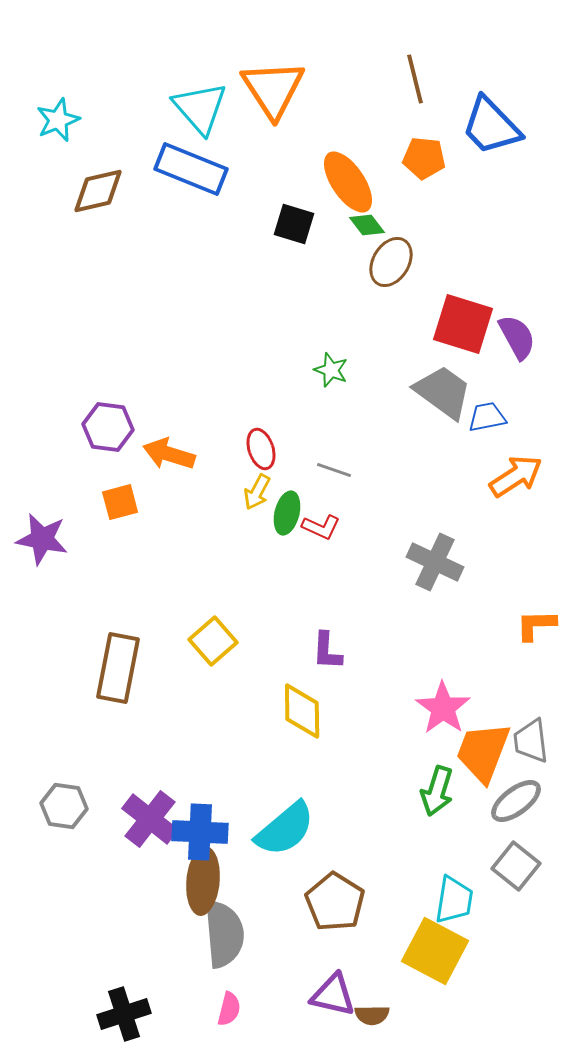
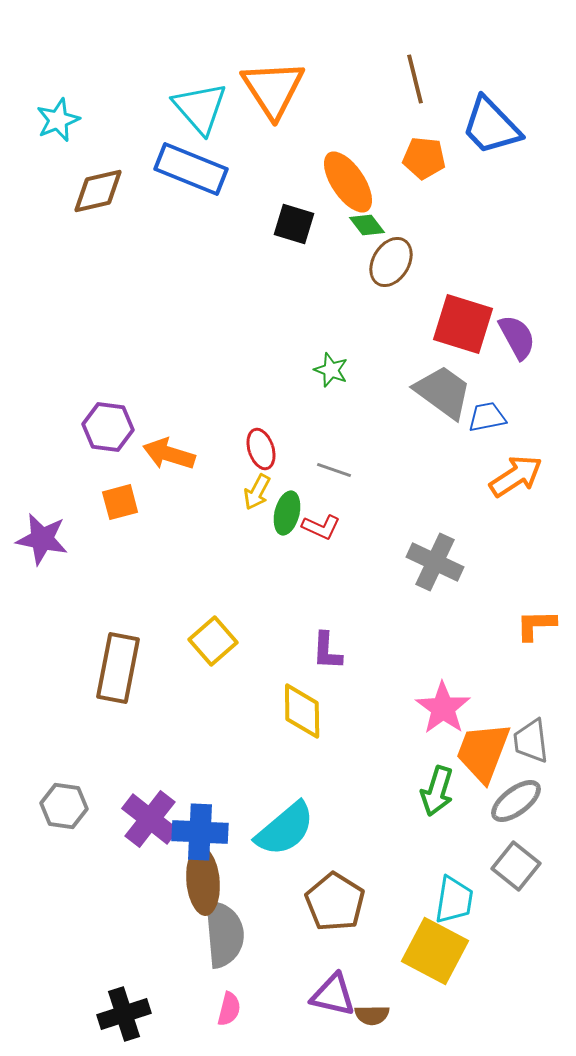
brown ellipse at (203, 881): rotated 10 degrees counterclockwise
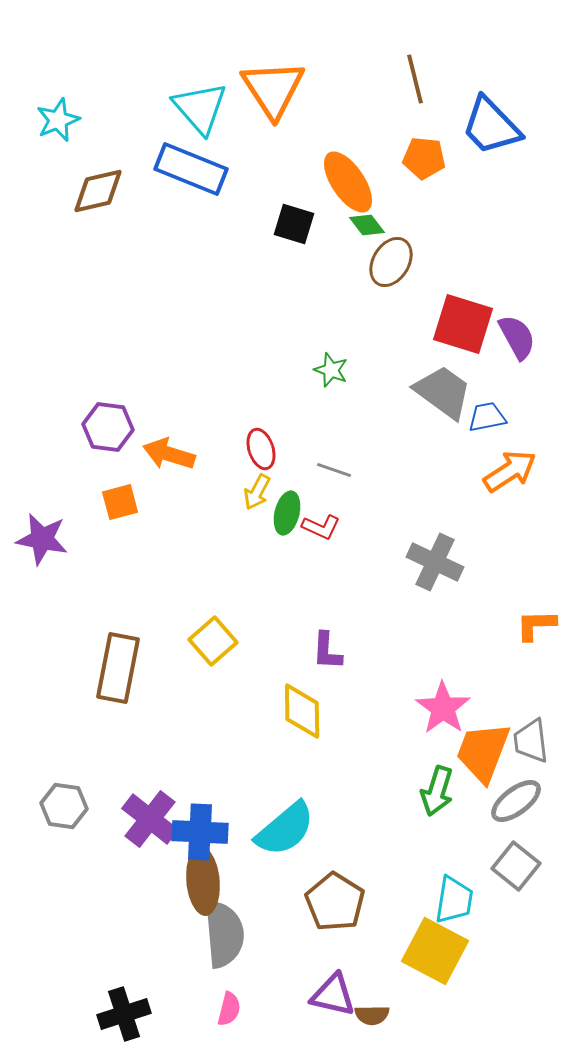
orange arrow at (516, 476): moved 6 px left, 5 px up
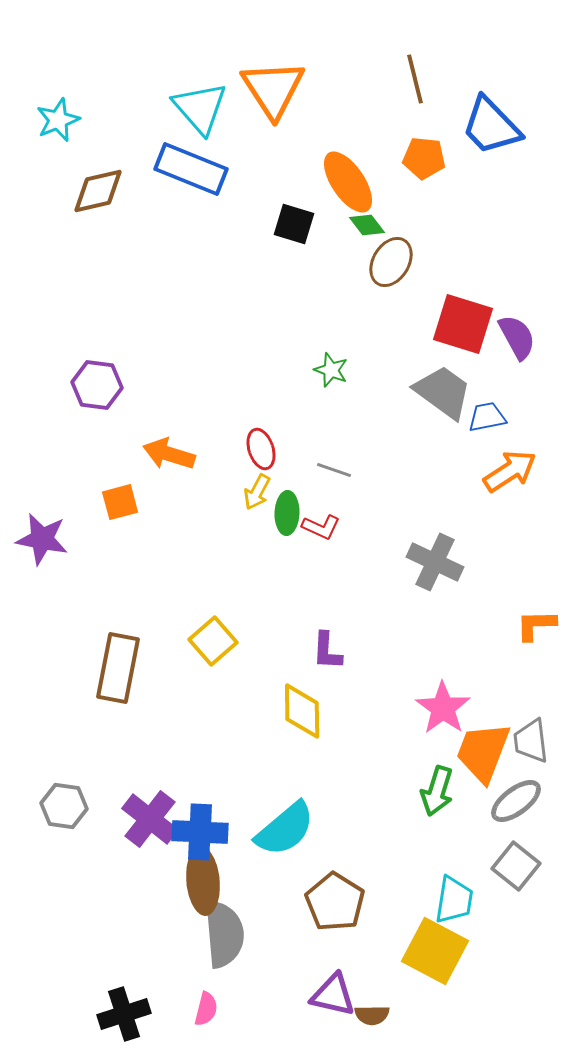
purple hexagon at (108, 427): moved 11 px left, 42 px up
green ellipse at (287, 513): rotated 12 degrees counterclockwise
pink semicircle at (229, 1009): moved 23 px left
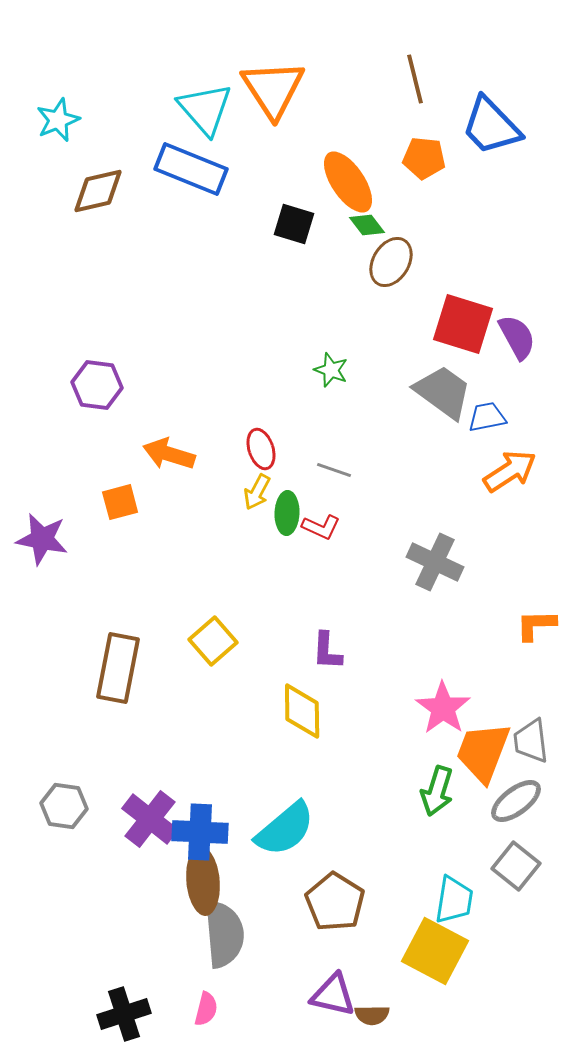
cyan triangle at (200, 108): moved 5 px right, 1 px down
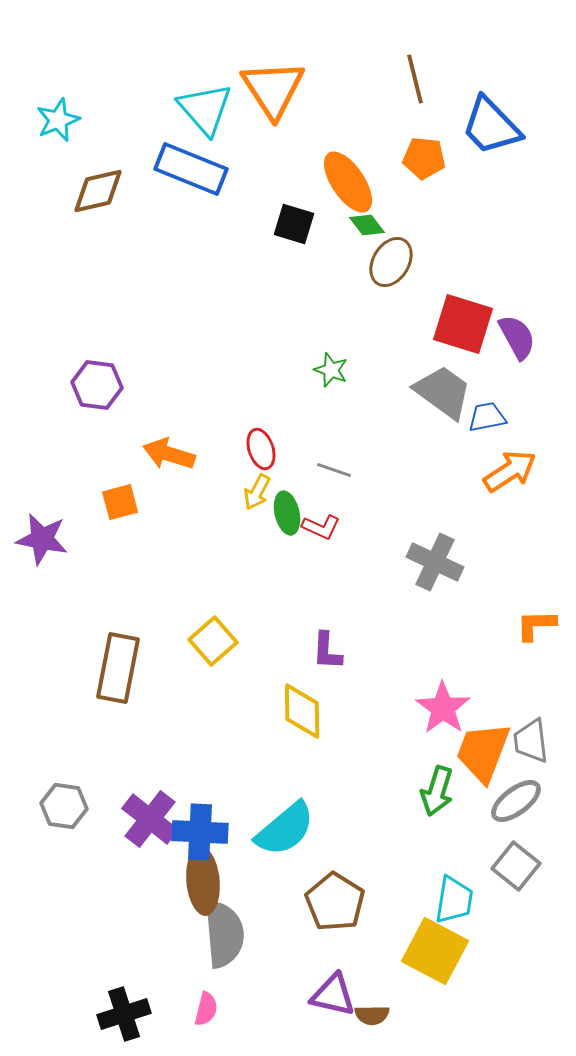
green ellipse at (287, 513): rotated 15 degrees counterclockwise
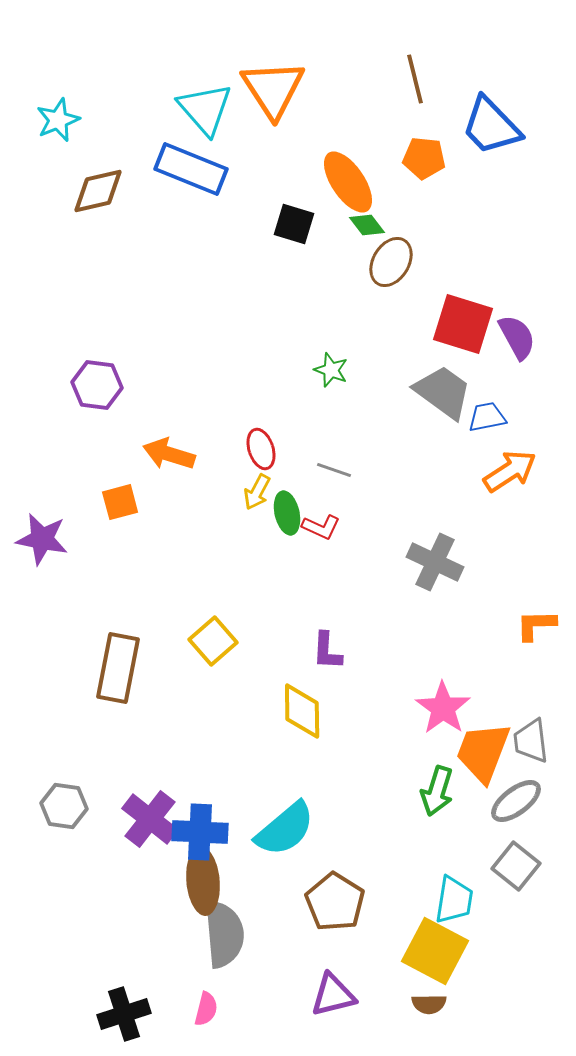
purple triangle at (333, 995): rotated 27 degrees counterclockwise
brown semicircle at (372, 1015): moved 57 px right, 11 px up
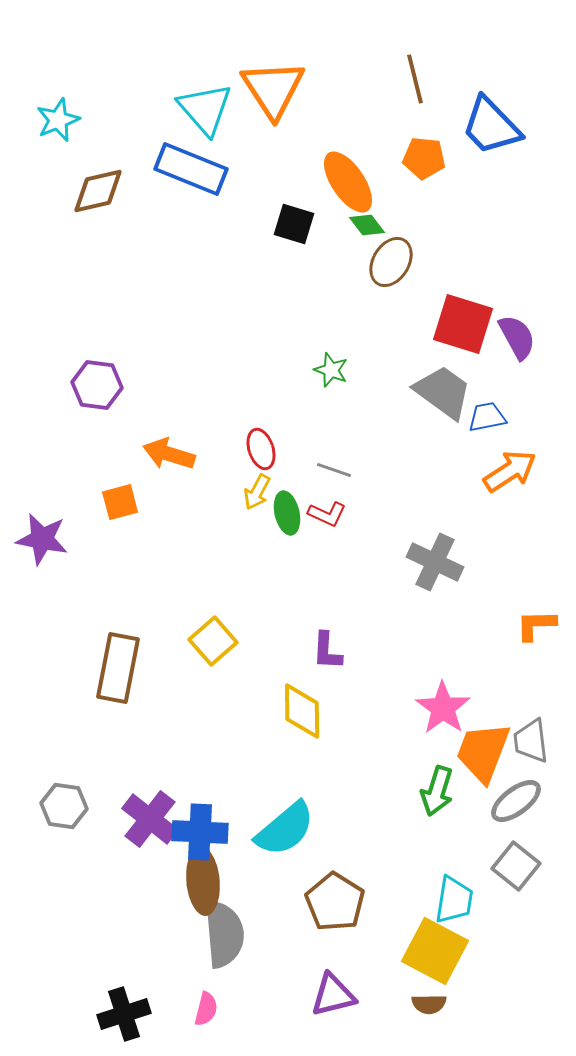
red L-shape at (321, 527): moved 6 px right, 13 px up
